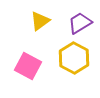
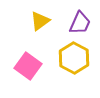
purple trapezoid: rotated 145 degrees clockwise
pink square: rotated 8 degrees clockwise
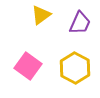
yellow triangle: moved 1 px right, 6 px up
yellow hexagon: moved 1 px right, 10 px down
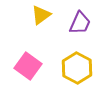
yellow hexagon: moved 2 px right
